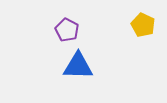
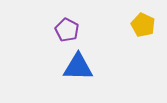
blue triangle: moved 1 px down
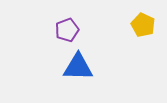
purple pentagon: rotated 25 degrees clockwise
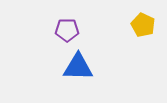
purple pentagon: rotated 20 degrees clockwise
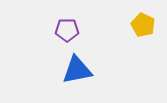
blue triangle: moved 1 px left, 3 px down; rotated 12 degrees counterclockwise
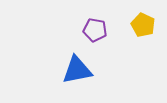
purple pentagon: moved 28 px right; rotated 10 degrees clockwise
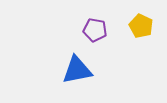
yellow pentagon: moved 2 px left, 1 px down
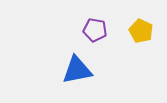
yellow pentagon: moved 5 px down
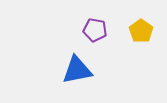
yellow pentagon: rotated 10 degrees clockwise
